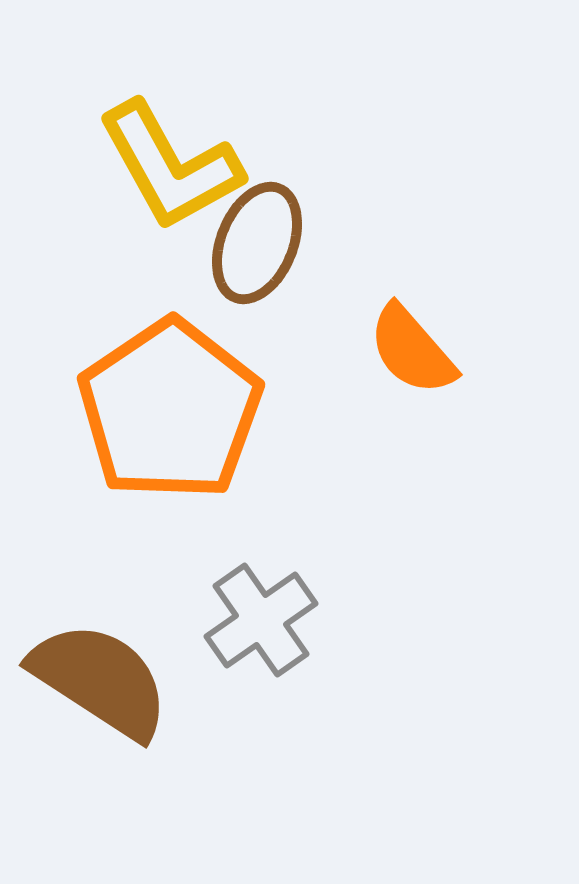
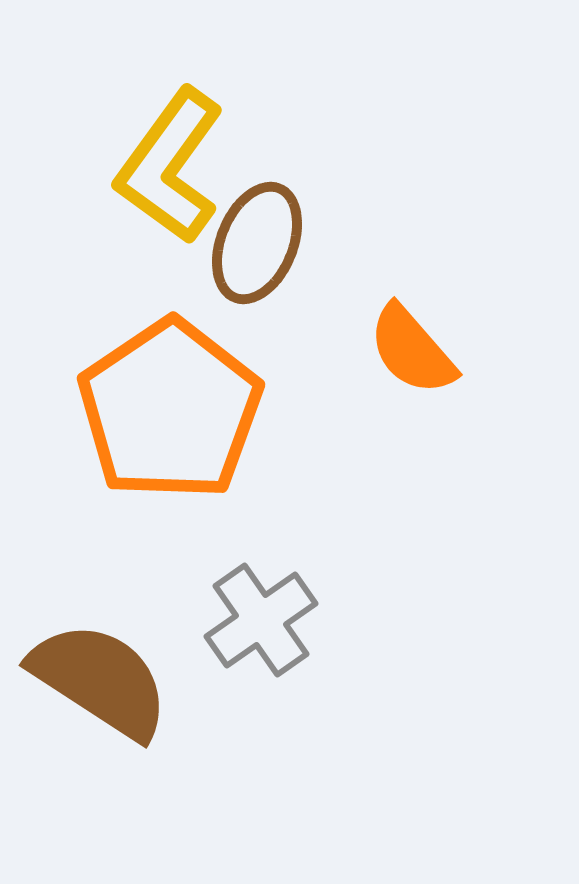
yellow L-shape: rotated 65 degrees clockwise
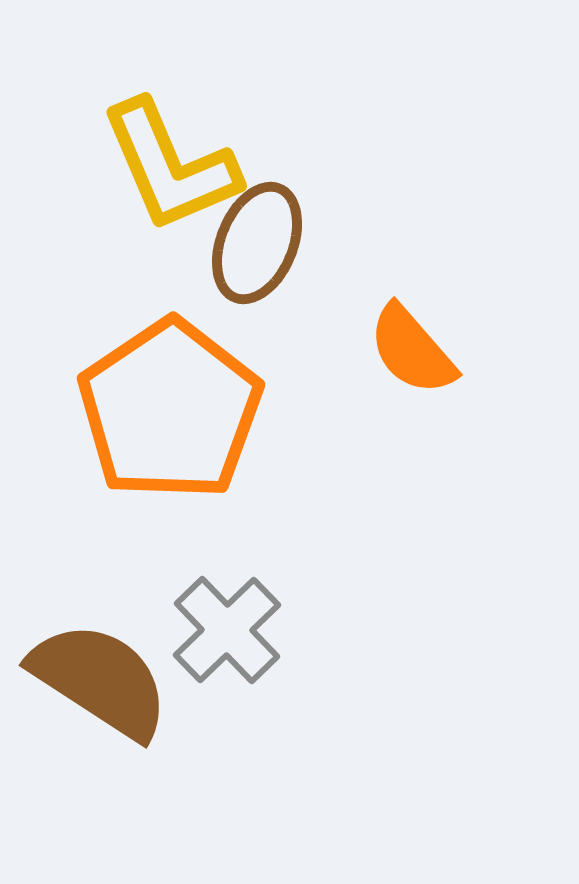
yellow L-shape: rotated 59 degrees counterclockwise
gray cross: moved 34 px left, 10 px down; rotated 9 degrees counterclockwise
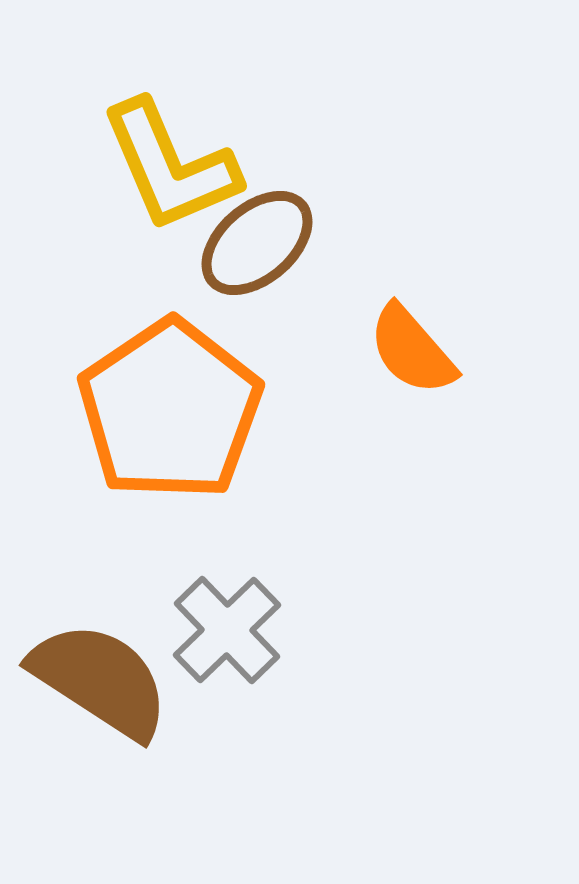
brown ellipse: rotated 27 degrees clockwise
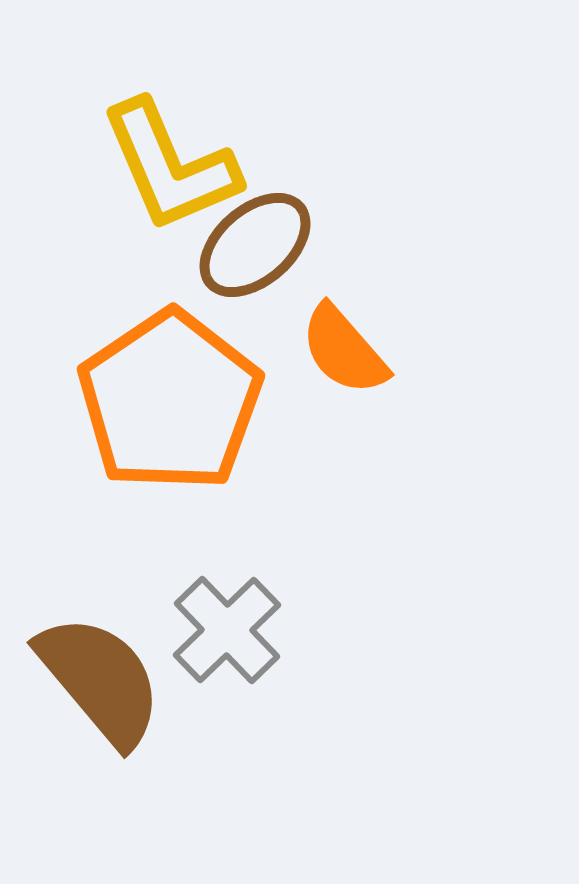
brown ellipse: moved 2 px left, 2 px down
orange semicircle: moved 68 px left
orange pentagon: moved 9 px up
brown semicircle: rotated 17 degrees clockwise
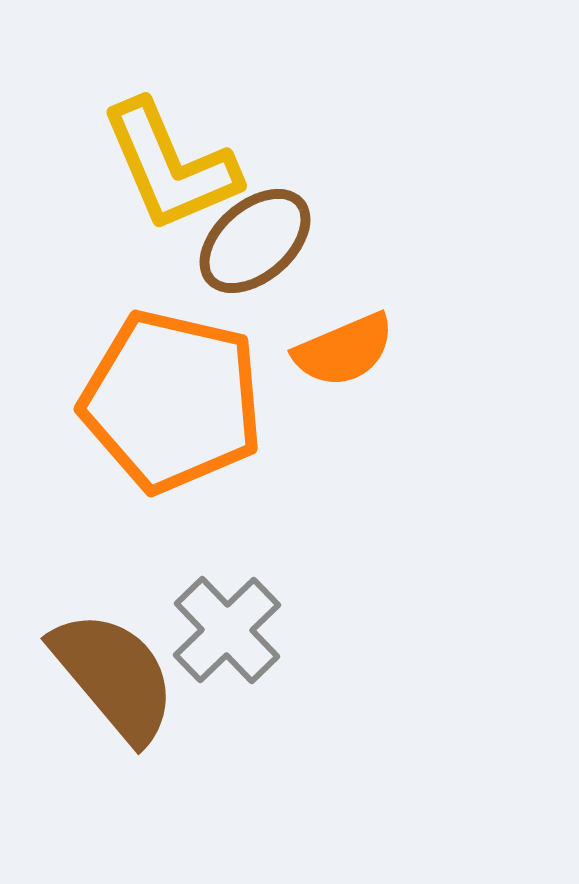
brown ellipse: moved 4 px up
orange semicircle: rotated 72 degrees counterclockwise
orange pentagon: moved 2 px right; rotated 25 degrees counterclockwise
brown semicircle: moved 14 px right, 4 px up
